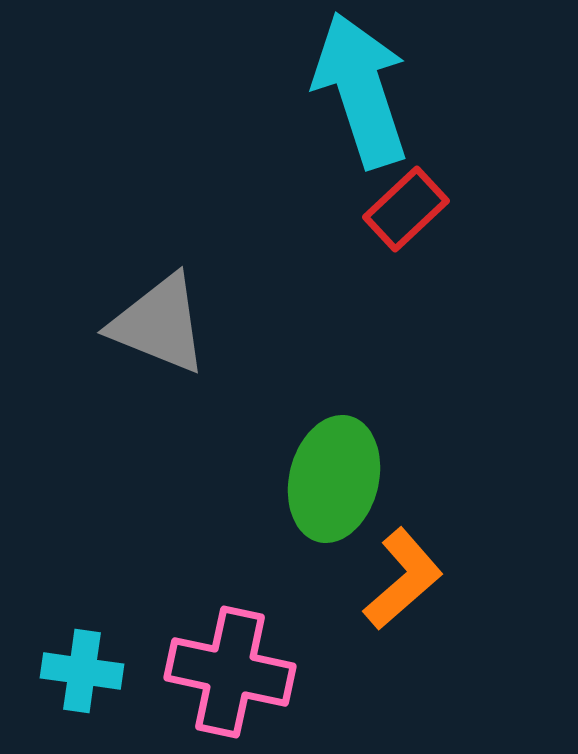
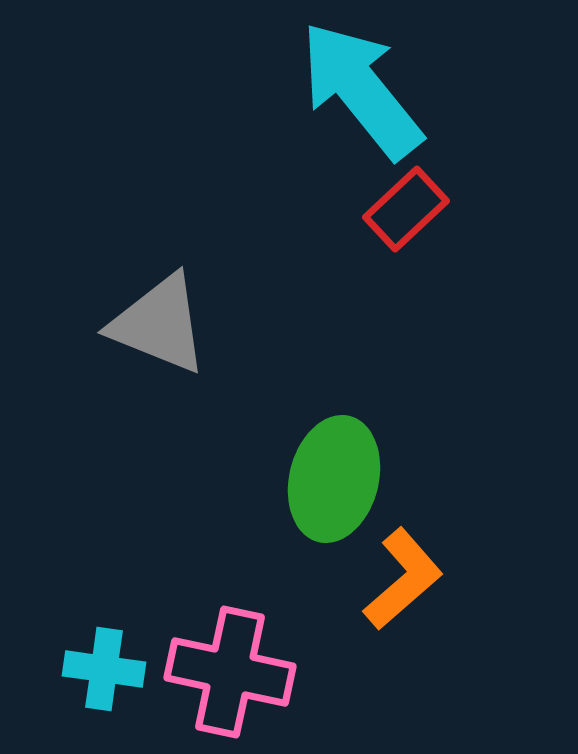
cyan arrow: rotated 21 degrees counterclockwise
cyan cross: moved 22 px right, 2 px up
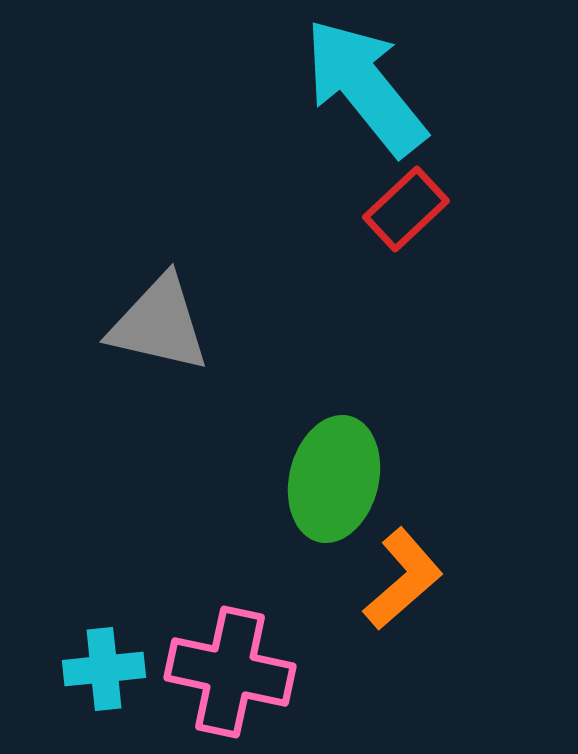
cyan arrow: moved 4 px right, 3 px up
gray triangle: rotated 9 degrees counterclockwise
cyan cross: rotated 14 degrees counterclockwise
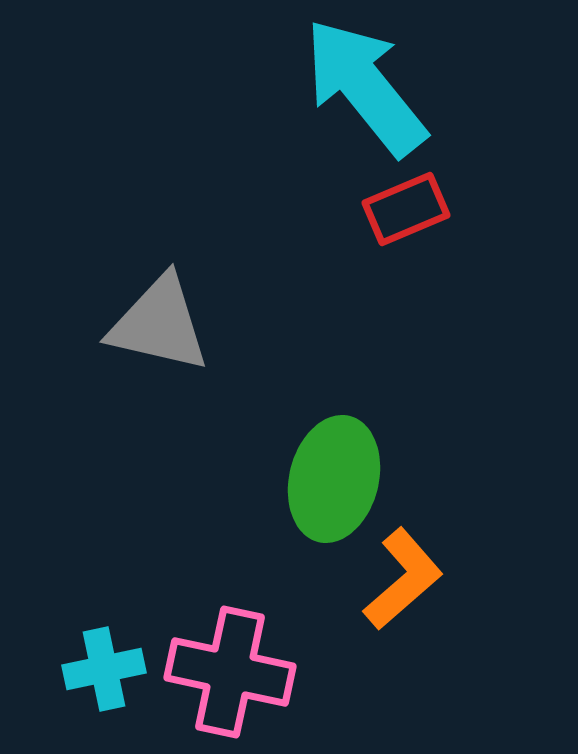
red rectangle: rotated 20 degrees clockwise
cyan cross: rotated 6 degrees counterclockwise
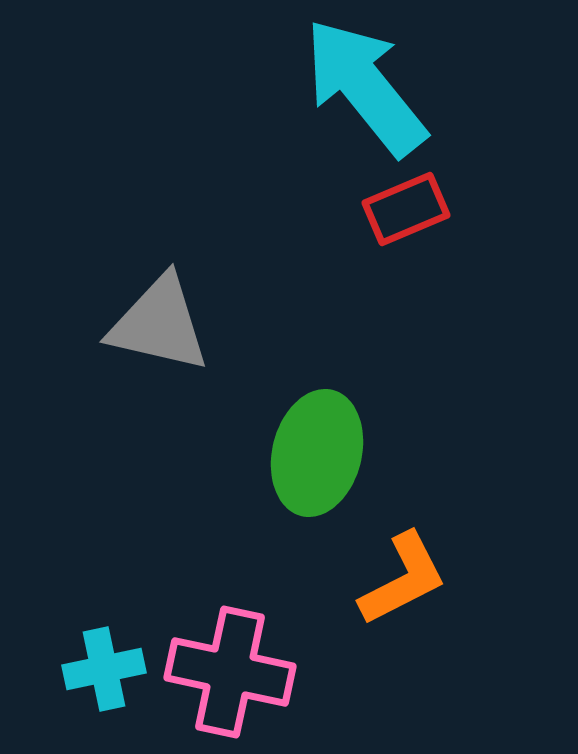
green ellipse: moved 17 px left, 26 px up
orange L-shape: rotated 14 degrees clockwise
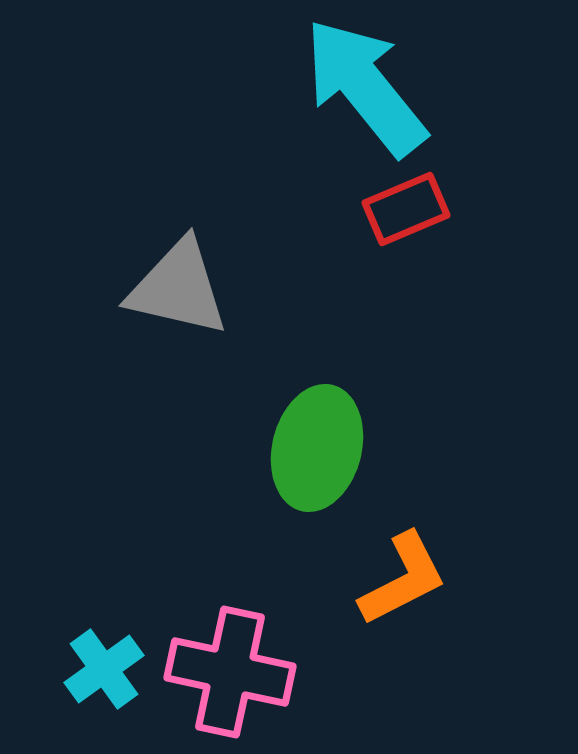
gray triangle: moved 19 px right, 36 px up
green ellipse: moved 5 px up
cyan cross: rotated 24 degrees counterclockwise
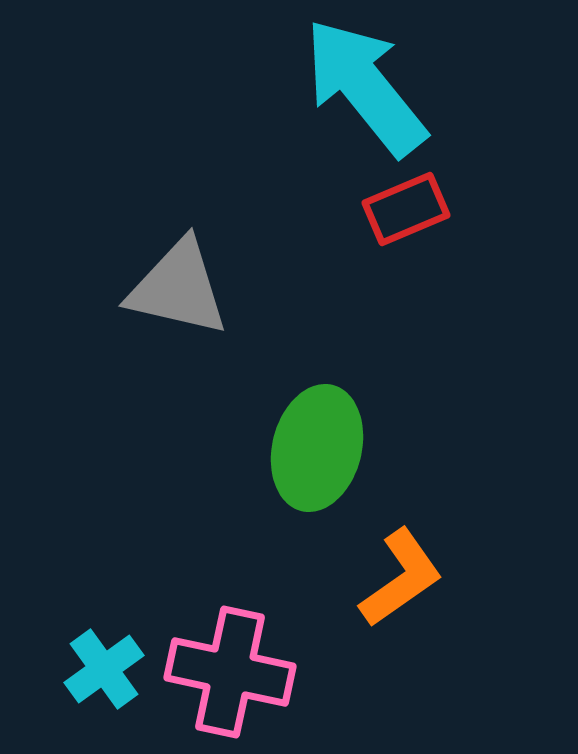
orange L-shape: moved 2 px left, 1 px up; rotated 8 degrees counterclockwise
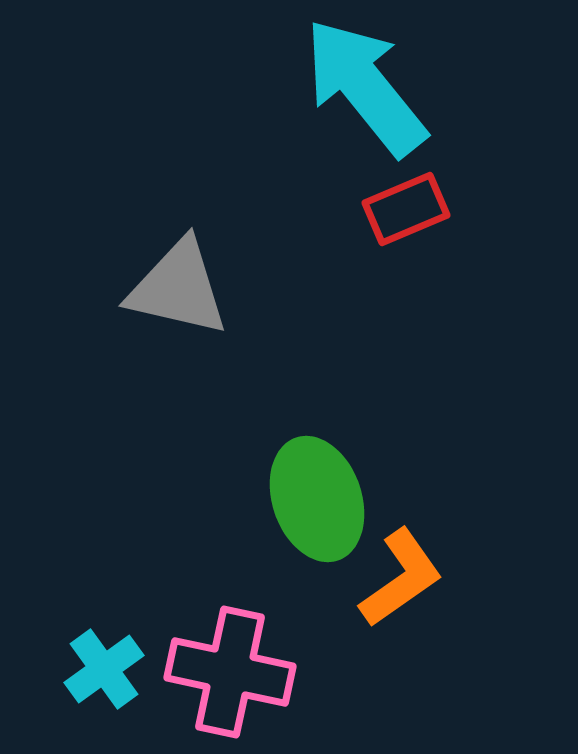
green ellipse: moved 51 px down; rotated 33 degrees counterclockwise
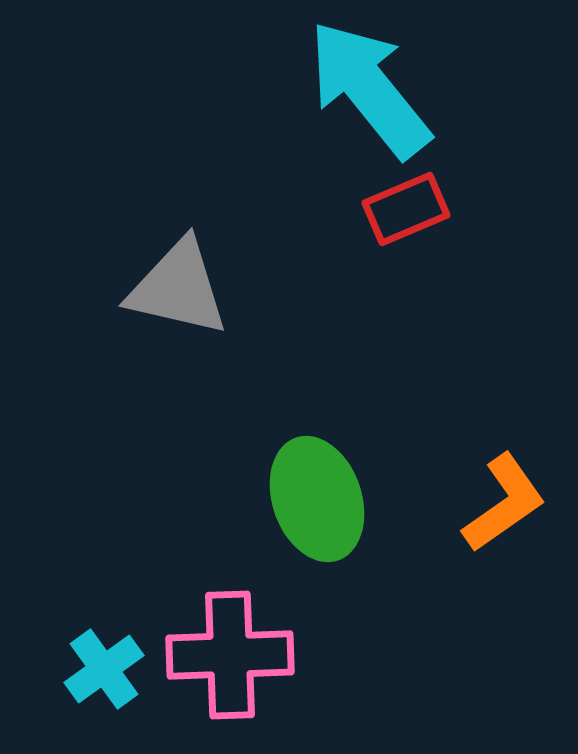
cyan arrow: moved 4 px right, 2 px down
orange L-shape: moved 103 px right, 75 px up
pink cross: moved 17 px up; rotated 14 degrees counterclockwise
